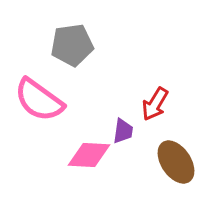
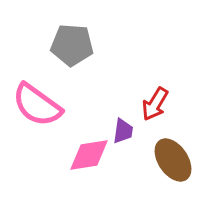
gray pentagon: rotated 12 degrees clockwise
pink semicircle: moved 2 px left, 5 px down
pink diamond: rotated 12 degrees counterclockwise
brown ellipse: moved 3 px left, 2 px up
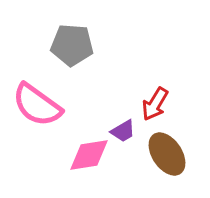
purple trapezoid: rotated 52 degrees clockwise
brown ellipse: moved 6 px left, 6 px up
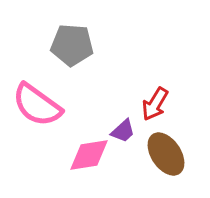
purple trapezoid: rotated 12 degrees counterclockwise
brown ellipse: moved 1 px left
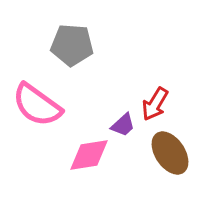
purple trapezoid: moved 6 px up
brown ellipse: moved 4 px right, 1 px up
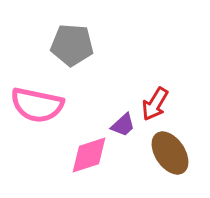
pink semicircle: rotated 24 degrees counterclockwise
pink diamond: rotated 9 degrees counterclockwise
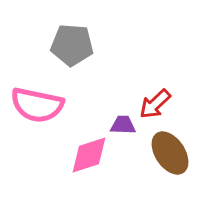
red arrow: rotated 16 degrees clockwise
purple trapezoid: rotated 136 degrees counterclockwise
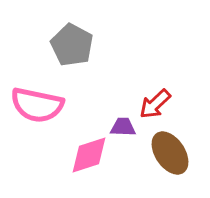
gray pentagon: rotated 24 degrees clockwise
purple trapezoid: moved 2 px down
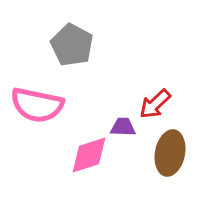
brown ellipse: rotated 45 degrees clockwise
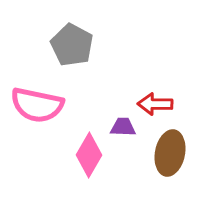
red arrow: rotated 44 degrees clockwise
pink diamond: rotated 42 degrees counterclockwise
